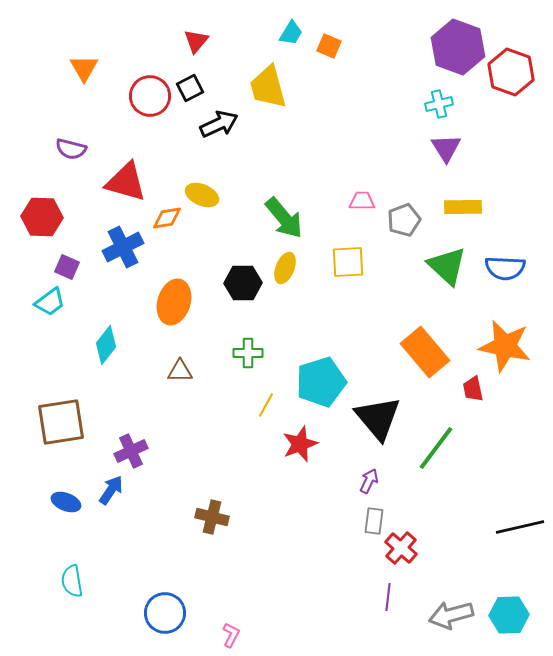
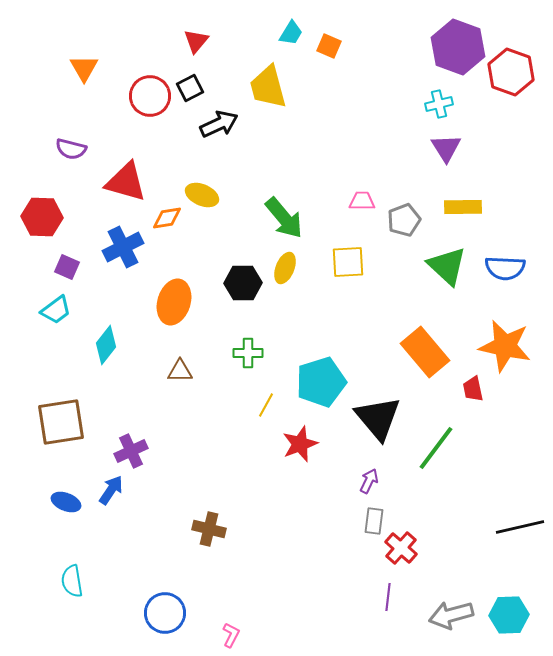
cyan trapezoid at (50, 302): moved 6 px right, 8 px down
brown cross at (212, 517): moved 3 px left, 12 px down
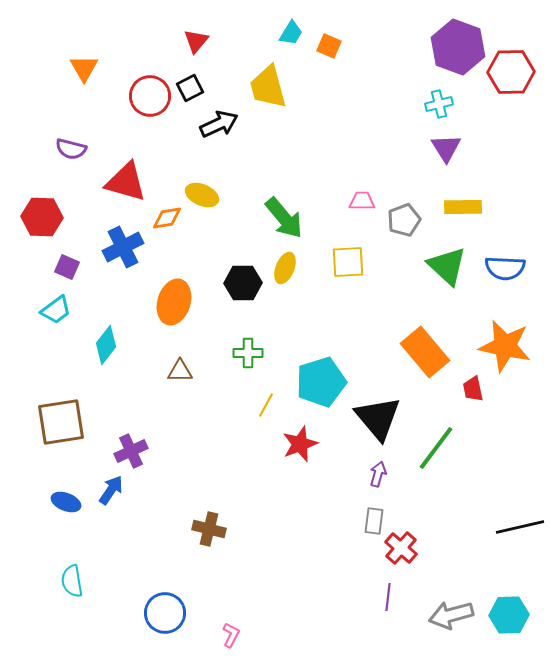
red hexagon at (511, 72): rotated 21 degrees counterclockwise
purple arrow at (369, 481): moved 9 px right, 7 px up; rotated 10 degrees counterclockwise
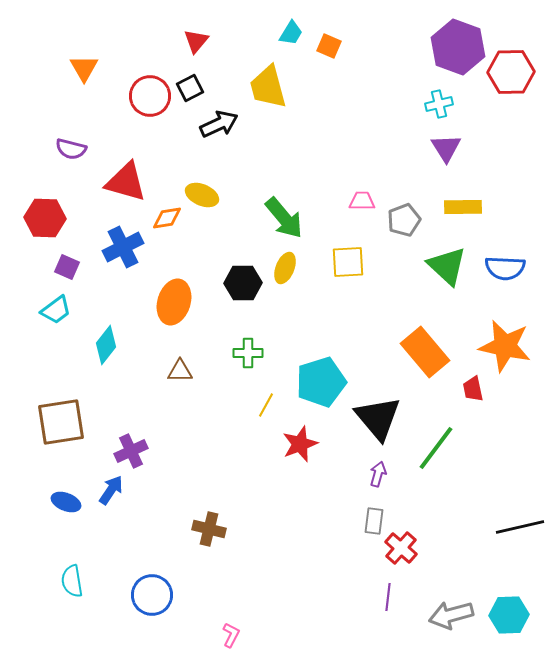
red hexagon at (42, 217): moved 3 px right, 1 px down
blue circle at (165, 613): moved 13 px left, 18 px up
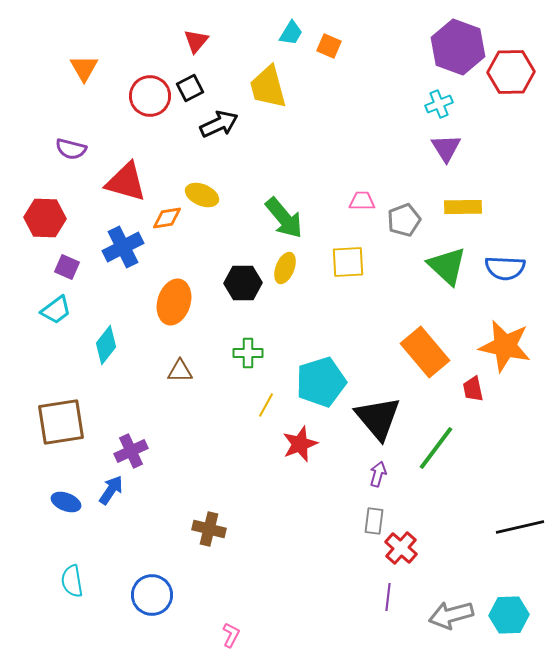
cyan cross at (439, 104): rotated 8 degrees counterclockwise
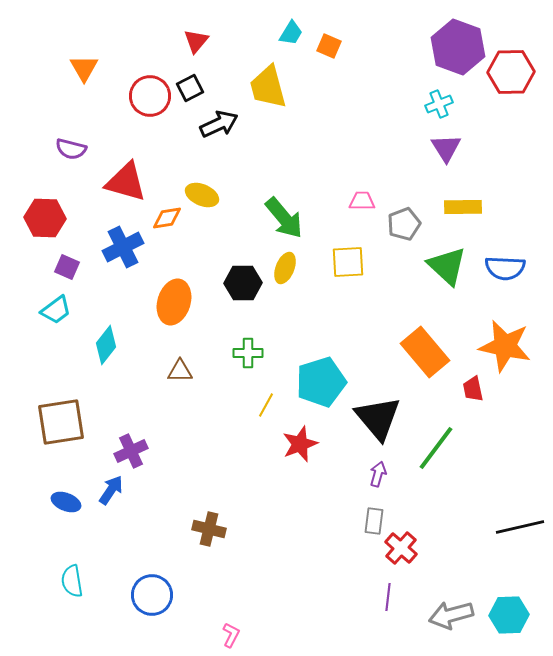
gray pentagon at (404, 220): moved 4 px down
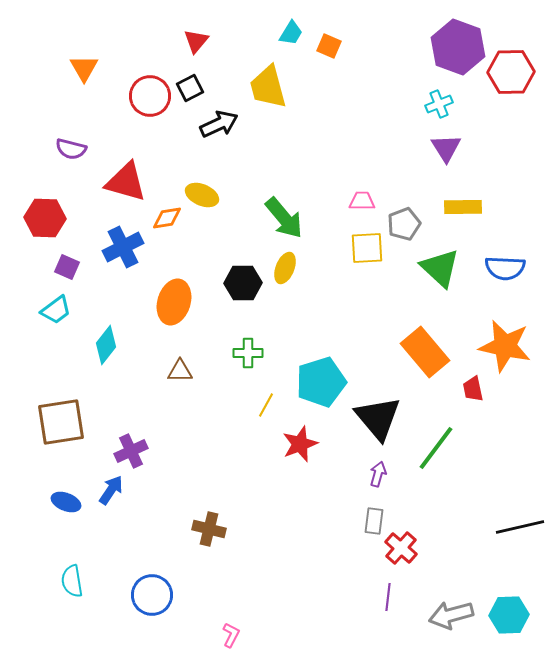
yellow square at (348, 262): moved 19 px right, 14 px up
green triangle at (447, 266): moved 7 px left, 2 px down
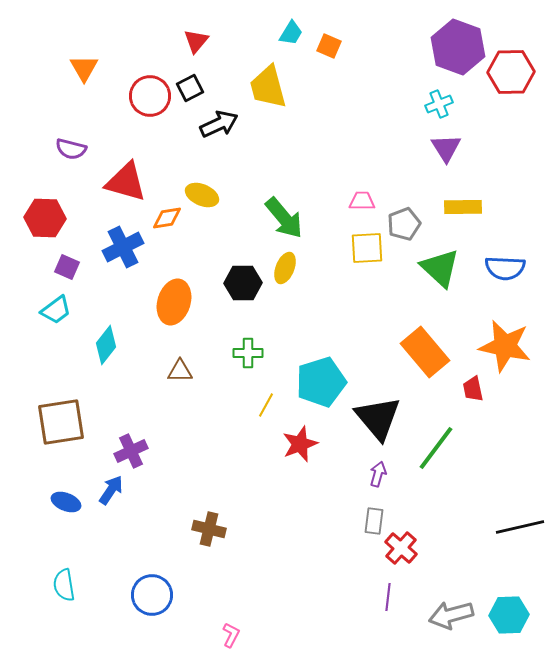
cyan semicircle at (72, 581): moved 8 px left, 4 px down
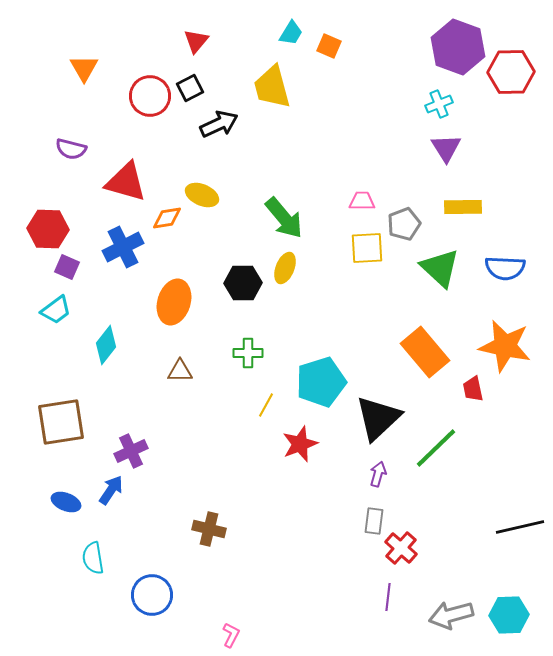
yellow trapezoid at (268, 87): moved 4 px right
red hexagon at (45, 218): moved 3 px right, 11 px down
black triangle at (378, 418): rotated 27 degrees clockwise
green line at (436, 448): rotated 9 degrees clockwise
cyan semicircle at (64, 585): moved 29 px right, 27 px up
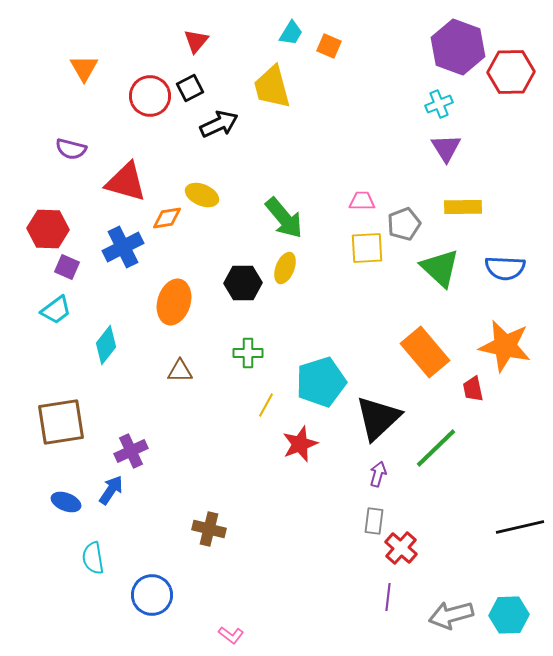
pink L-shape at (231, 635): rotated 100 degrees clockwise
